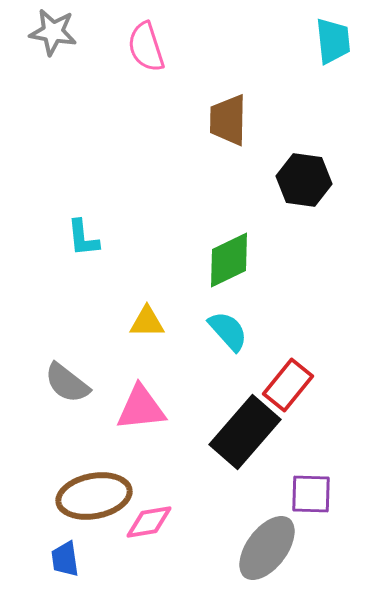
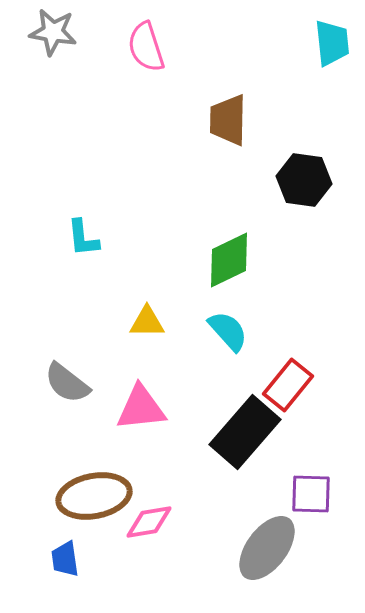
cyan trapezoid: moved 1 px left, 2 px down
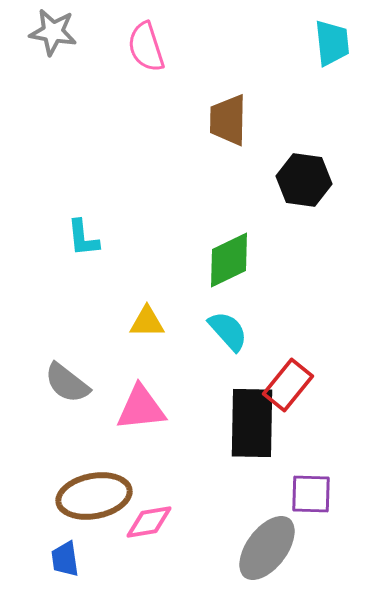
black rectangle: moved 7 px right, 9 px up; rotated 40 degrees counterclockwise
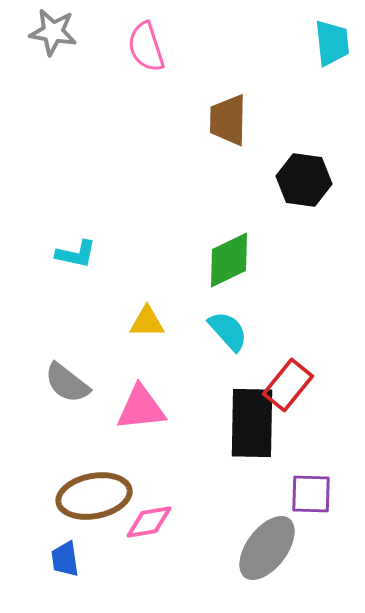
cyan L-shape: moved 7 px left, 16 px down; rotated 72 degrees counterclockwise
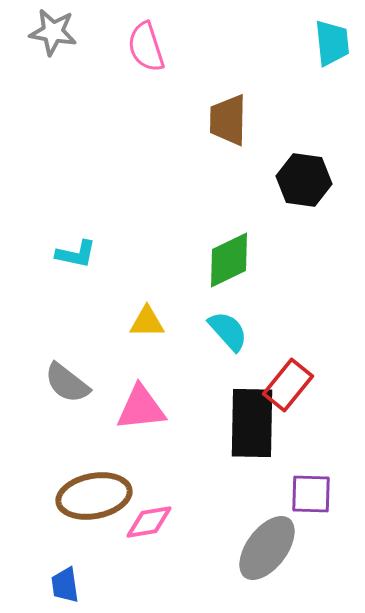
blue trapezoid: moved 26 px down
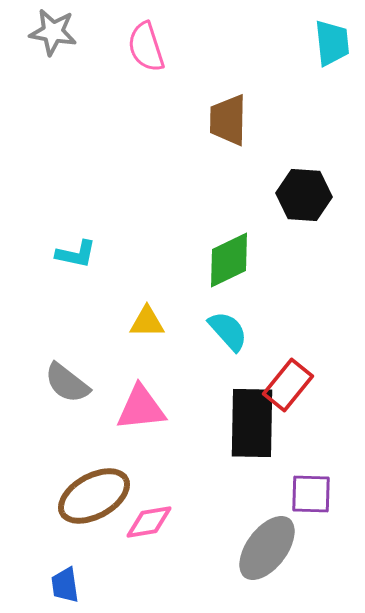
black hexagon: moved 15 px down; rotated 4 degrees counterclockwise
brown ellipse: rotated 18 degrees counterclockwise
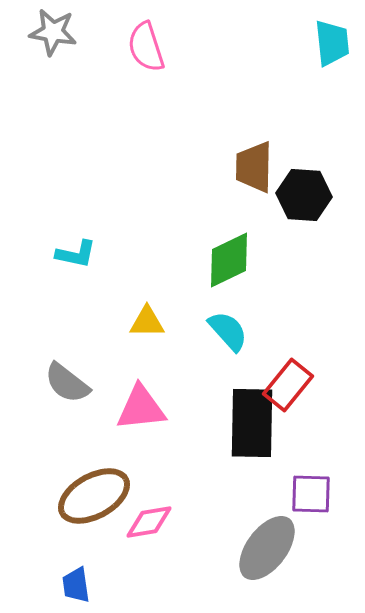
brown trapezoid: moved 26 px right, 47 px down
blue trapezoid: moved 11 px right
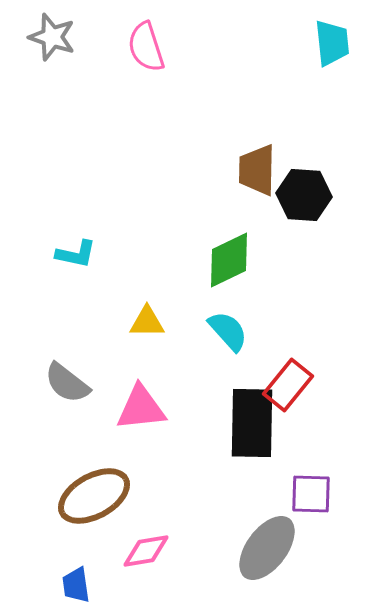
gray star: moved 1 px left, 5 px down; rotated 9 degrees clockwise
brown trapezoid: moved 3 px right, 3 px down
pink diamond: moved 3 px left, 29 px down
